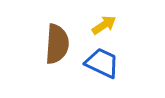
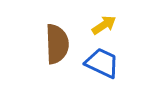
brown semicircle: rotated 6 degrees counterclockwise
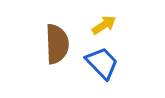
blue trapezoid: rotated 21 degrees clockwise
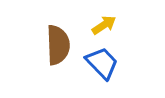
brown semicircle: moved 1 px right, 1 px down
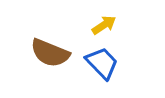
brown semicircle: moved 8 px left, 8 px down; rotated 114 degrees clockwise
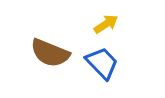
yellow arrow: moved 2 px right, 1 px up
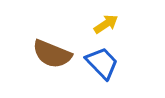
brown semicircle: moved 2 px right, 1 px down
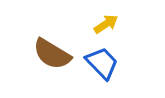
brown semicircle: rotated 9 degrees clockwise
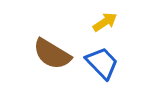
yellow arrow: moved 1 px left, 2 px up
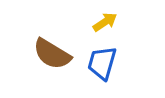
blue trapezoid: rotated 120 degrees counterclockwise
